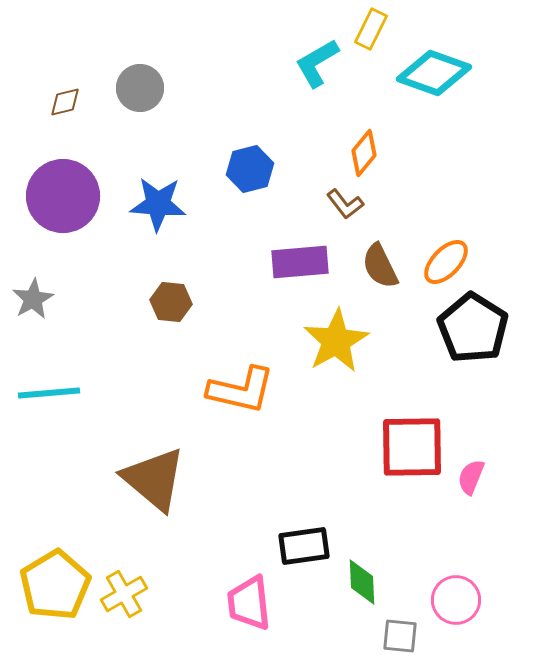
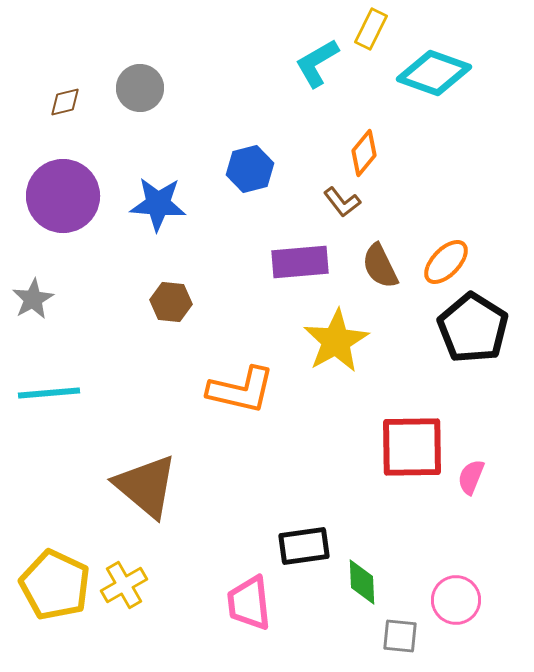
brown L-shape: moved 3 px left, 2 px up
brown triangle: moved 8 px left, 7 px down
yellow pentagon: rotated 16 degrees counterclockwise
yellow cross: moved 9 px up
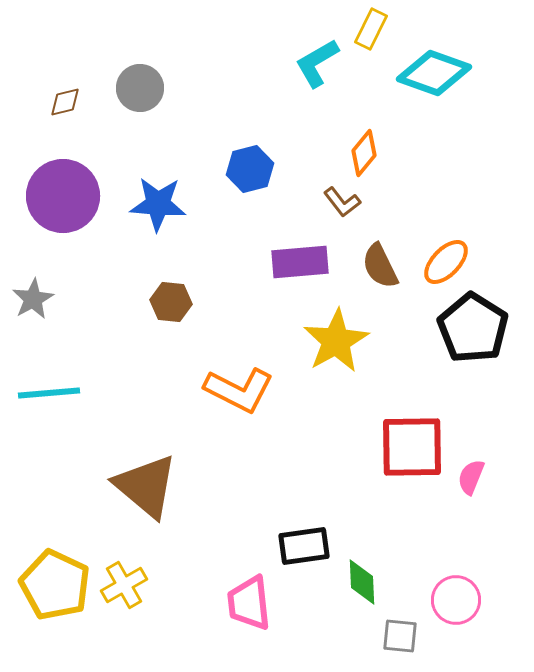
orange L-shape: moved 2 px left; rotated 14 degrees clockwise
